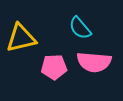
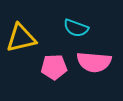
cyan semicircle: moved 4 px left; rotated 30 degrees counterclockwise
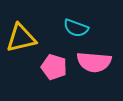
pink pentagon: rotated 20 degrees clockwise
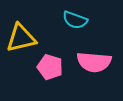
cyan semicircle: moved 1 px left, 8 px up
pink pentagon: moved 4 px left
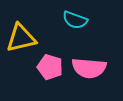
pink semicircle: moved 5 px left, 6 px down
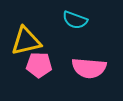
yellow triangle: moved 5 px right, 3 px down
pink pentagon: moved 11 px left, 2 px up; rotated 15 degrees counterclockwise
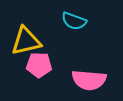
cyan semicircle: moved 1 px left, 1 px down
pink semicircle: moved 12 px down
